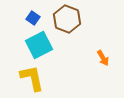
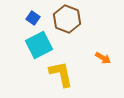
orange arrow: rotated 28 degrees counterclockwise
yellow L-shape: moved 29 px right, 4 px up
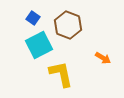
brown hexagon: moved 1 px right, 6 px down
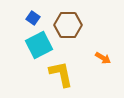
brown hexagon: rotated 20 degrees counterclockwise
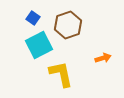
brown hexagon: rotated 20 degrees counterclockwise
orange arrow: rotated 49 degrees counterclockwise
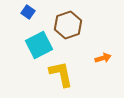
blue square: moved 5 px left, 6 px up
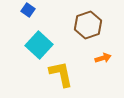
blue square: moved 2 px up
brown hexagon: moved 20 px right
cyan square: rotated 20 degrees counterclockwise
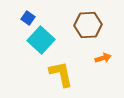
blue square: moved 8 px down
brown hexagon: rotated 16 degrees clockwise
cyan square: moved 2 px right, 5 px up
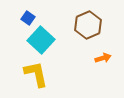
brown hexagon: rotated 20 degrees counterclockwise
yellow L-shape: moved 25 px left
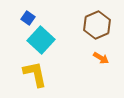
brown hexagon: moved 9 px right
orange arrow: moved 2 px left; rotated 49 degrees clockwise
yellow L-shape: moved 1 px left
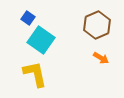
cyan square: rotated 8 degrees counterclockwise
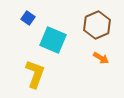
cyan square: moved 12 px right; rotated 12 degrees counterclockwise
yellow L-shape: rotated 32 degrees clockwise
